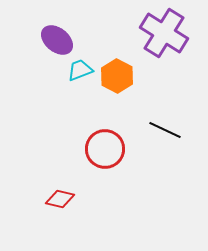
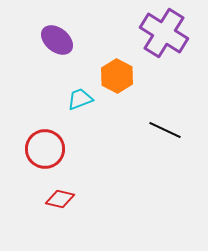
cyan trapezoid: moved 29 px down
red circle: moved 60 px left
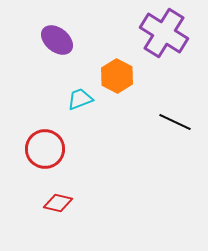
black line: moved 10 px right, 8 px up
red diamond: moved 2 px left, 4 px down
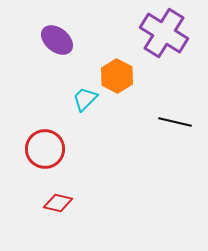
cyan trapezoid: moved 5 px right; rotated 24 degrees counterclockwise
black line: rotated 12 degrees counterclockwise
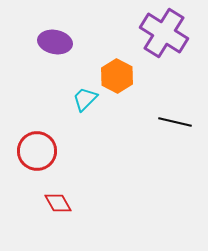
purple ellipse: moved 2 px left, 2 px down; rotated 28 degrees counterclockwise
red circle: moved 8 px left, 2 px down
red diamond: rotated 48 degrees clockwise
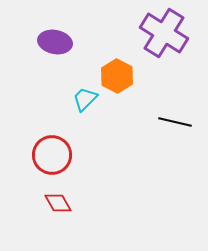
red circle: moved 15 px right, 4 px down
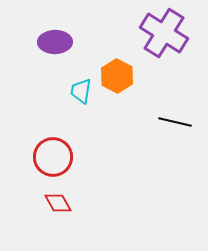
purple ellipse: rotated 12 degrees counterclockwise
cyan trapezoid: moved 4 px left, 8 px up; rotated 36 degrees counterclockwise
red circle: moved 1 px right, 2 px down
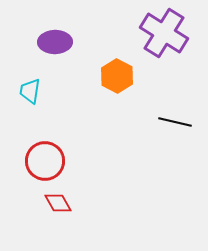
cyan trapezoid: moved 51 px left
red circle: moved 8 px left, 4 px down
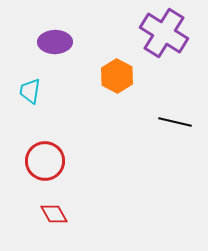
red diamond: moved 4 px left, 11 px down
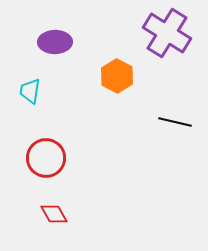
purple cross: moved 3 px right
red circle: moved 1 px right, 3 px up
